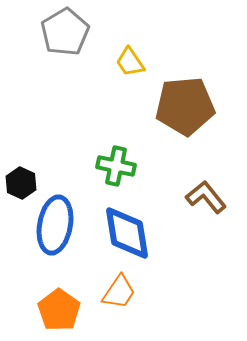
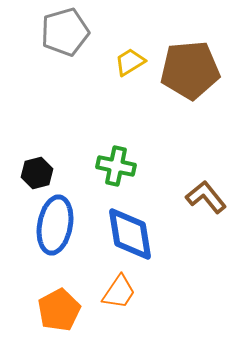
gray pentagon: rotated 15 degrees clockwise
yellow trapezoid: rotated 92 degrees clockwise
brown pentagon: moved 5 px right, 36 px up
black hexagon: moved 16 px right, 10 px up; rotated 20 degrees clockwise
blue diamond: moved 3 px right, 1 px down
orange pentagon: rotated 9 degrees clockwise
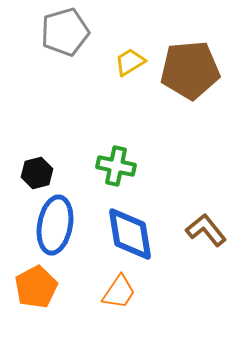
brown L-shape: moved 33 px down
orange pentagon: moved 23 px left, 23 px up
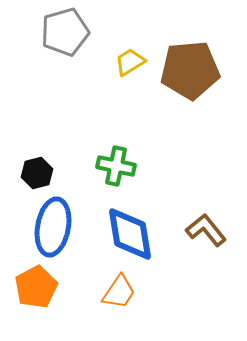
blue ellipse: moved 2 px left, 2 px down
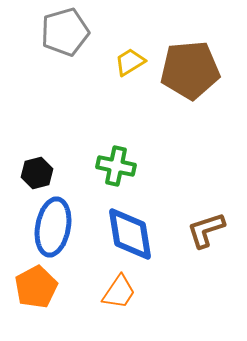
brown L-shape: rotated 69 degrees counterclockwise
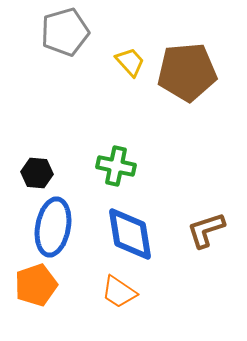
yellow trapezoid: rotated 80 degrees clockwise
brown pentagon: moved 3 px left, 2 px down
black hexagon: rotated 20 degrees clockwise
orange pentagon: moved 2 px up; rotated 9 degrees clockwise
orange trapezoid: rotated 90 degrees clockwise
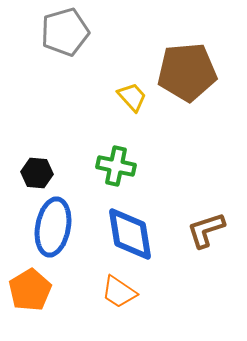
yellow trapezoid: moved 2 px right, 35 px down
orange pentagon: moved 6 px left, 5 px down; rotated 12 degrees counterclockwise
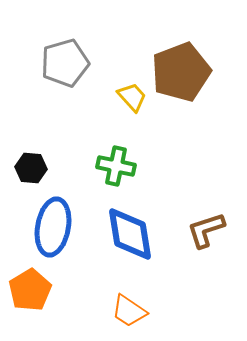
gray pentagon: moved 31 px down
brown pentagon: moved 6 px left; rotated 16 degrees counterclockwise
black hexagon: moved 6 px left, 5 px up
orange trapezoid: moved 10 px right, 19 px down
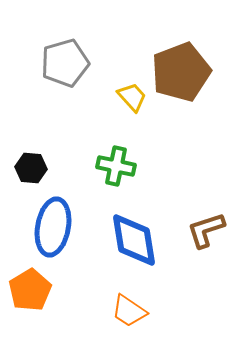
blue diamond: moved 4 px right, 6 px down
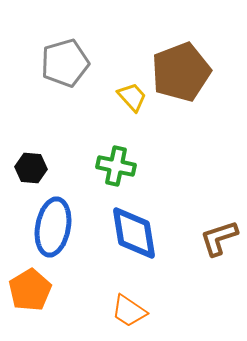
brown L-shape: moved 13 px right, 8 px down
blue diamond: moved 7 px up
